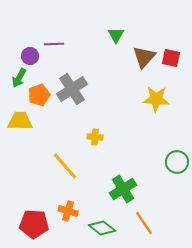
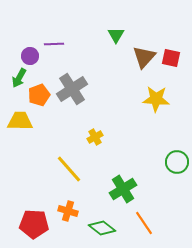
yellow cross: rotated 35 degrees counterclockwise
yellow line: moved 4 px right, 3 px down
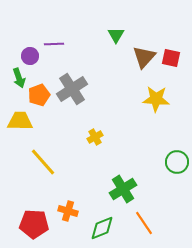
green arrow: rotated 48 degrees counterclockwise
yellow line: moved 26 px left, 7 px up
green diamond: rotated 60 degrees counterclockwise
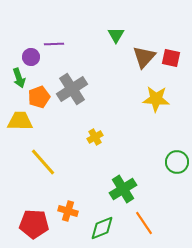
purple circle: moved 1 px right, 1 px down
orange pentagon: moved 2 px down
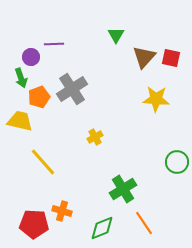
green arrow: moved 2 px right
yellow trapezoid: rotated 12 degrees clockwise
orange cross: moved 6 px left
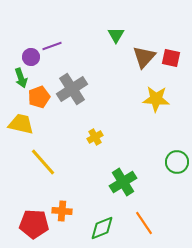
purple line: moved 2 px left, 2 px down; rotated 18 degrees counterclockwise
yellow trapezoid: moved 1 px right, 3 px down
green cross: moved 7 px up
orange cross: rotated 12 degrees counterclockwise
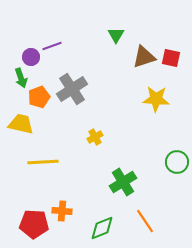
brown triangle: rotated 30 degrees clockwise
yellow line: rotated 52 degrees counterclockwise
orange line: moved 1 px right, 2 px up
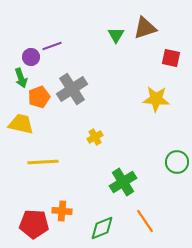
brown triangle: moved 1 px right, 29 px up
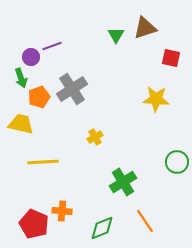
red pentagon: rotated 20 degrees clockwise
